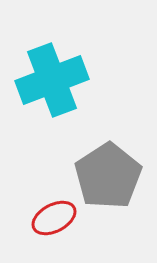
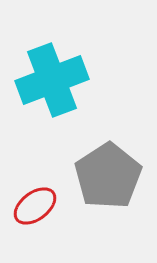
red ellipse: moved 19 px left, 12 px up; rotated 9 degrees counterclockwise
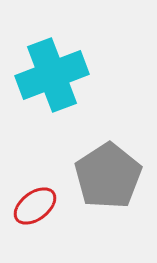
cyan cross: moved 5 px up
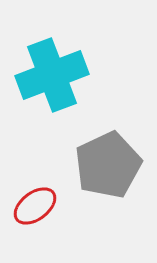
gray pentagon: moved 11 px up; rotated 8 degrees clockwise
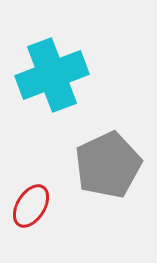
red ellipse: moved 4 px left; rotated 21 degrees counterclockwise
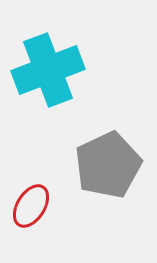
cyan cross: moved 4 px left, 5 px up
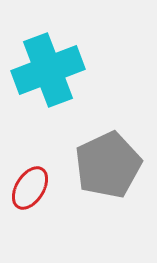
red ellipse: moved 1 px left, 18 px up
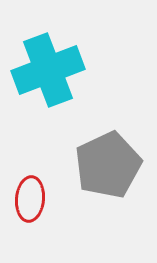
red ellipse: moved 11 px down; rotated 27 degrees counterclockwise
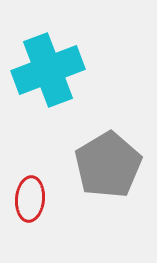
gray pentagon: rotated 6 degrees counterclockwise
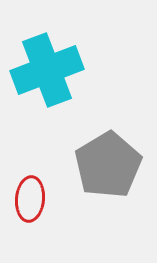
cyan cross: moved 1 px left
